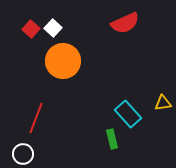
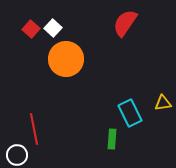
red semicircle: rotated 148 degrees clockwise
orange circle: moved 3 px right, 2 px up
cyan rectangle: moved 2 px right, 1 px up; rotated 16 degrees clockwise
red line: moved 2 px left, 11 px down; rotated 32 degrees counterclockwise
green rectangle: rotated 18 degrees clockwise
white circle: moved 6 px left, 1 px down
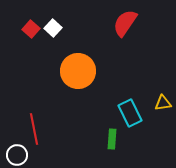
orange circle: moved 12 px right, 12 px down
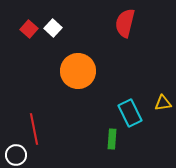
red semicircle: rotated 20 degrees counterclockwise
red square: moved 2 px left
white circle: moved 1 px left
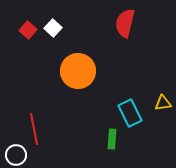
red square: moved 1 px left, 1 px down
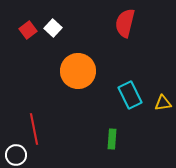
red square: rotated 12 degrees clockwise
cyan rectangle: moved 18 px up
